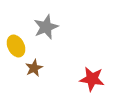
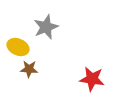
yellow ellipse: moved 2 px right, 1 px down; rotated 40 degrees counterclockwise
brown star: moved 5 px left, 1 px down; rotated 30 degrees clockwise
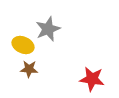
gray star: moved 2 px right, 2 px down
yellow ellipse: moved 5 px right, 2 px up
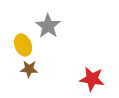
gray star: moved 3 px up; rotated 15 degrees counterclockwise
yellow ellipse: rotated 45 degrees clockwise
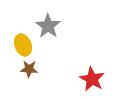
red star: rotated 20 degrees clockwise
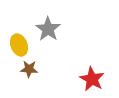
gray star: moved 3 px down
yellow ellipse: moved 4 px left
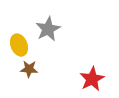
gray star: rotated 10 degrees clockwise
red star: rotated 15 degrees clockwise
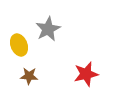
brown star: moved 7 px down
red star: moved 6 px left, 5 px up; rotated 15 degrees clockwise
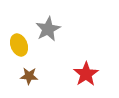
red star: rotated 20 degrees counterclockwise
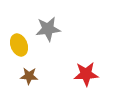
gray star: rotated 20 degrees clockwise
red star: rotated 30 degrees clockwise
